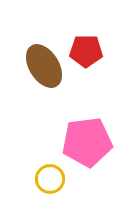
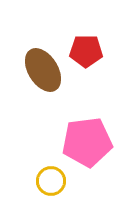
brown ellipse: moved 1 px left, 4 px down
yellow circle: moved 1 px right, 2 px down
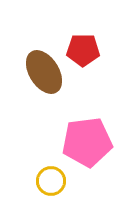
red pentagon: moved 3 px left, 1 px up
brown ellipse: moved 1 px right, 2 px down
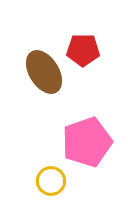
pink pentagon: rotated 12 degrees counterclockwise
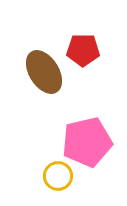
pink pentagon: rotated 6 degrees clockwise
yellow circle: moved 7 px right, 5 px up
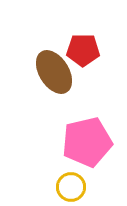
brown ellipse: moved 10 px right
yellow circle: moved 13 px right, 11 px down
